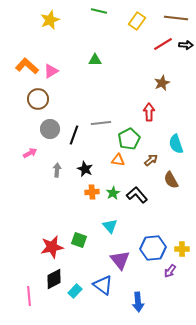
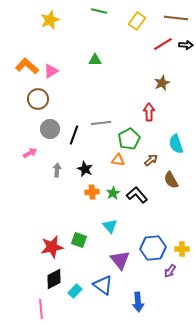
pink line: moved 12 px right, 13 px down
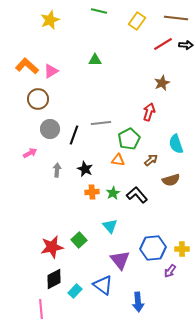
red arrow: rotated 18 degrees clockwise
brown semicircle: rotated 78 degrees counterclockwise
green square: rotated 28 degrees clockwise
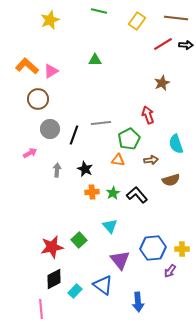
red arrow: moved 1 px left, 3 px down; rotated 36 degrees counterclockwise
brown arrow: rotated 32 degrees clockwise
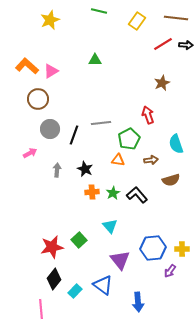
black diamond: rotated 25 degrees counterclockwise
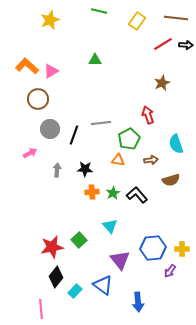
black star: rotated 21 degrees counterclockwise
black diamond: moved 2 px right, 2 px up
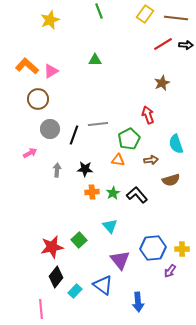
green line: rotated 56 degrees clockwise
yellow rectangle: moved 8 px right, 7 px up
gray line: moved 3 px left, 1 px down
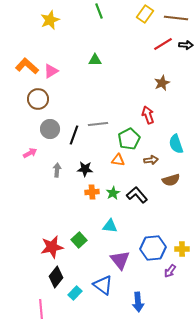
cyan triangle: rotated 42 degrees counterclockwise
cyan rectangle: moved 2 px down
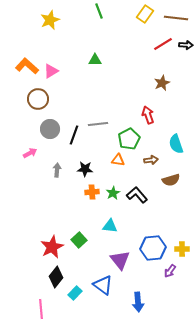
red star: rotated 15 degrees counterclockwise
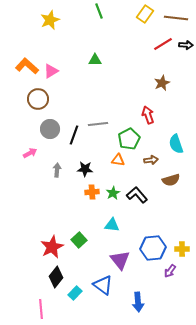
cyan triangle: moved 2 px right, 1 px up
